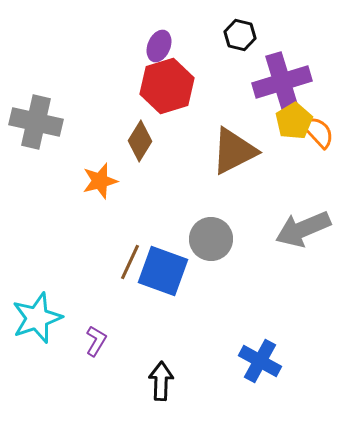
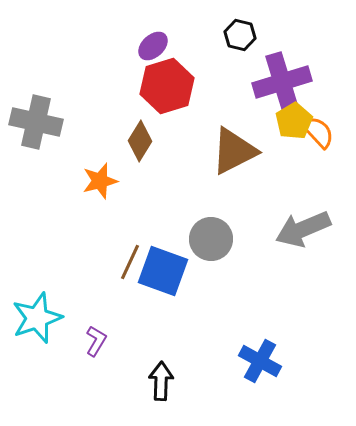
purple ellipse: moved 6 px left; rotated 24 degrees clockwise
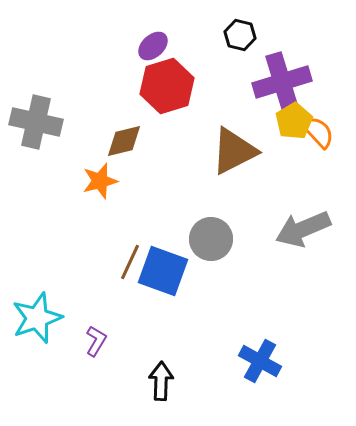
brown diamond: moved 16 px left; rotated 45 degrees clockwise
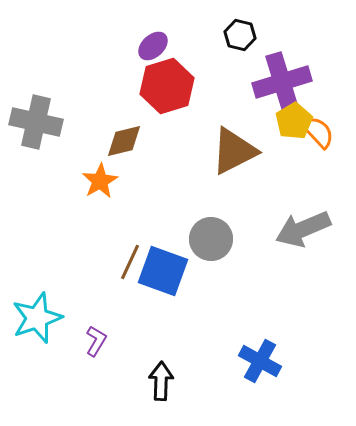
orange star: rotated 15 degrees counterclockwise
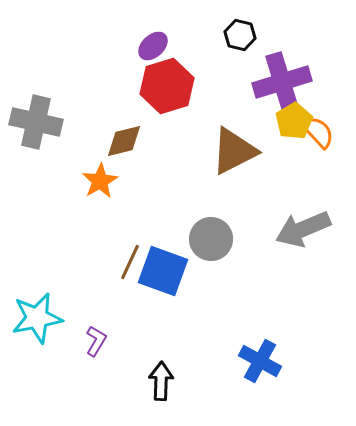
cyan star: rotated 9 degrees clockwise
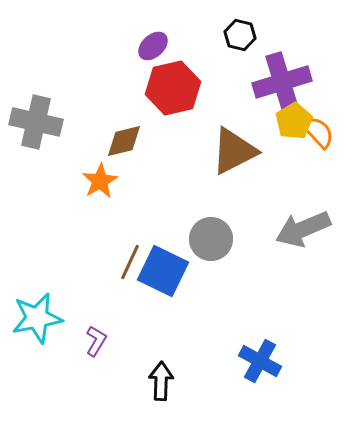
red hexagon: moved 6 px right, 2 px down; rotated 4 degrees clockwise
blue square: rotated 6 degrees clockwise
